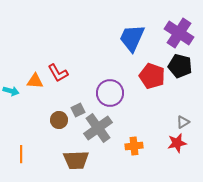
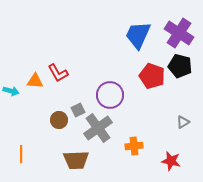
blue trapezoid: moved 6 px right, 3 px up
purple circle: moved 2 px down
red star: moved 6 px left, 18 px down; rotated 24 degrees clockwise
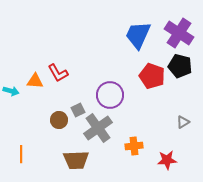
red star: moved 4 px left, 1 px up; rotated 18 degrees counterclockwise
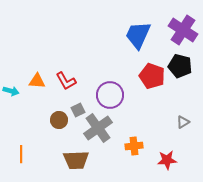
purple cross: moved 4 px right, 3 px up
red L-shape: moved 8 px right, 8 px down
orange triangle: moved 2 px right
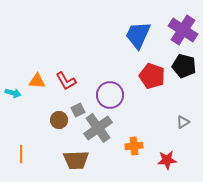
black pentagon: moved 4 px right
cyan arrow: moved 2 px right, 2 px down
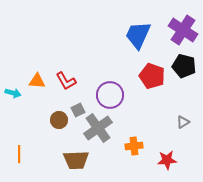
orange line: moved 2 px left
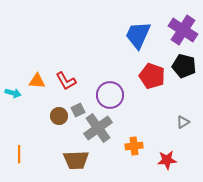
brown circle: moved 4 px up
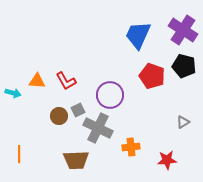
gray cross: rotated 28 degrees counterclockwise
orange cross: moved 3 px left, 1 px down
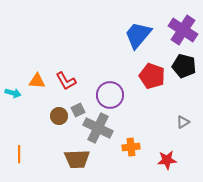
blue trapezoid: rotated 16 degrees clockwise
brown trapezoid: moved 1 px right, 1 px up
